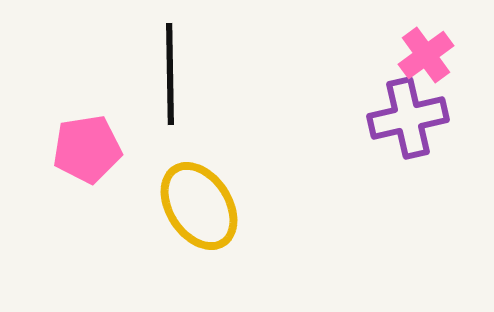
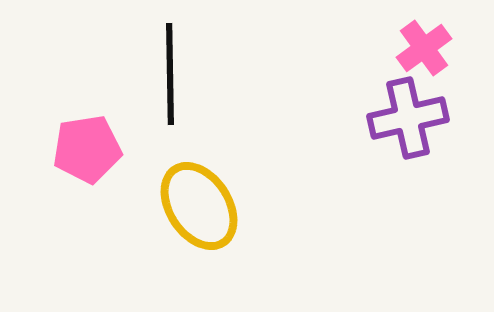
pink cross: moved 2 px left, 7 px up
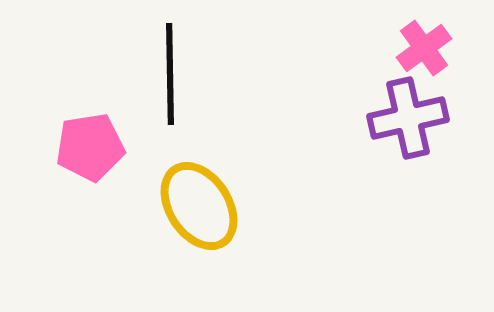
pink pentagon: moved 3 px right, 2 px up
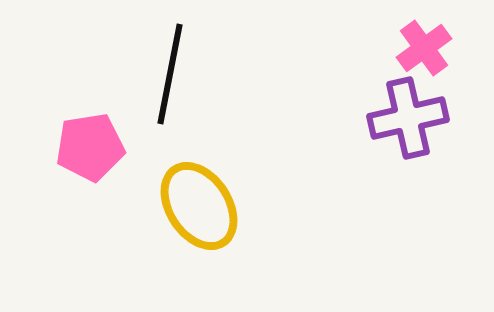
black line: rotated 12 degrees clockwise
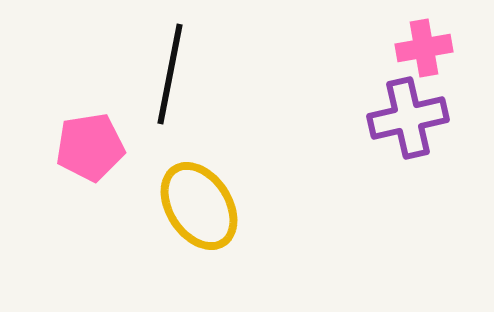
pink cross: rotated 26 degrees clockwise
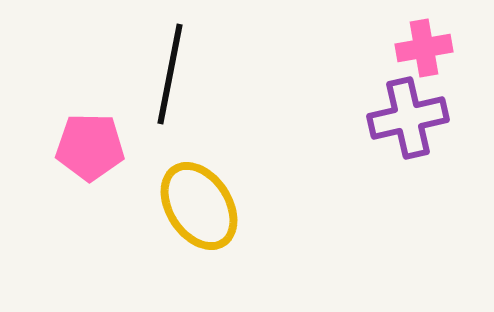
pink pentagon: rotated 10 degrees clockwise
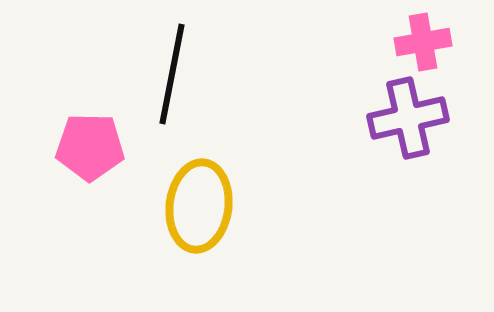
pink cross: moved 1 px left, 6 px up
black line: moved 2 px right
yellow ellipse: rotated 40 degrees clockwise
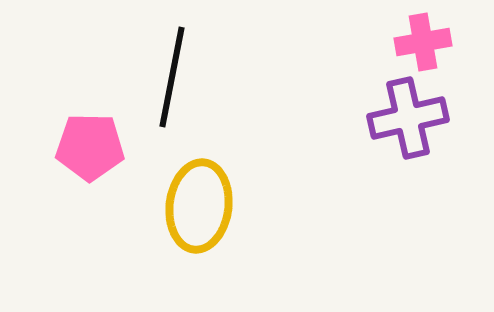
black line: moved 3 px down
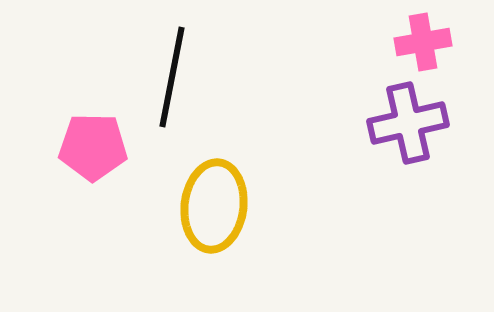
purple cross: moved 5 px down
pink pentagon: moved 3 px right
yellow ellipse: moved 15 px right
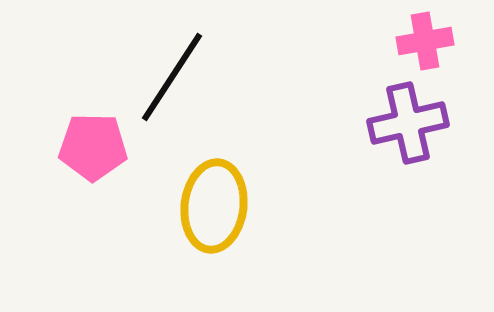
pink cross: moved 2 px right, 1 px up
black line: rotated 22 degrees clockwise
